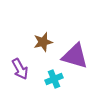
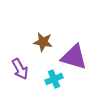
brown star: rotated 24 degrees clockwise
purple triangle: moved 1 px left, 1 px down
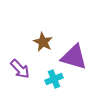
brown star: rotated 18 degrees clockwise
purple arrow: rotated 15 degrees counterclockwise
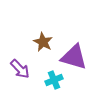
cyan cross: moved 1 px down
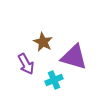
purple arrow: moved 6 px right, 5 px up; rotated 15 degrees clockwise
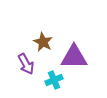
purple triangle: rotated 16 degrees counterclockwise
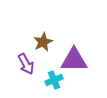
brown star: rotated 18 degrees clockwise
purple triangle: moved 3 px down
